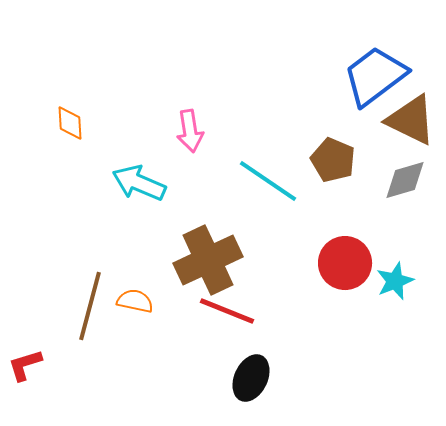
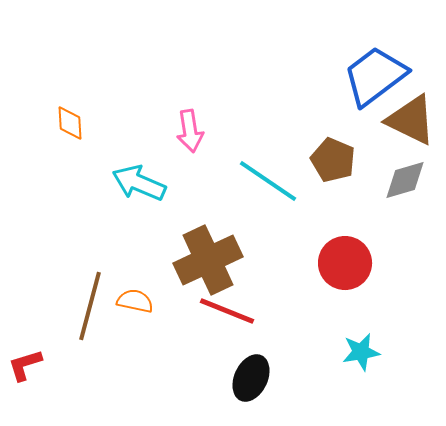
cyan star: moved 34 px left, 71 px down; rotated 12 degrees clockwise
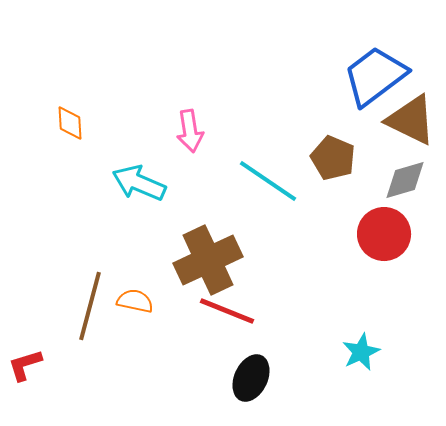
brown pentagon: moved 2 px up
red circle: moved 39 px right, 29 px up
cyan star: rotated 15 degrees counterclockwise
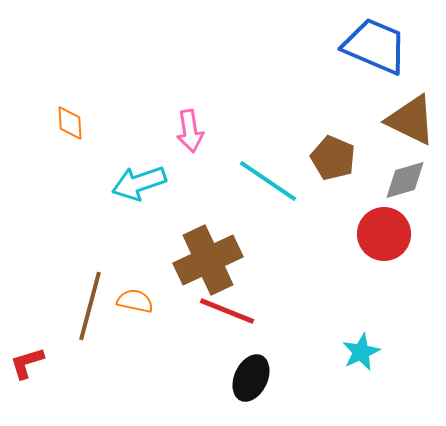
blue trapezoid: moved 30 px up; rotated 60 degrees clockwise
cyan arrow: rotated 42 degrees counterclockwise
red L-shape: moved 2 px right, 2 px up
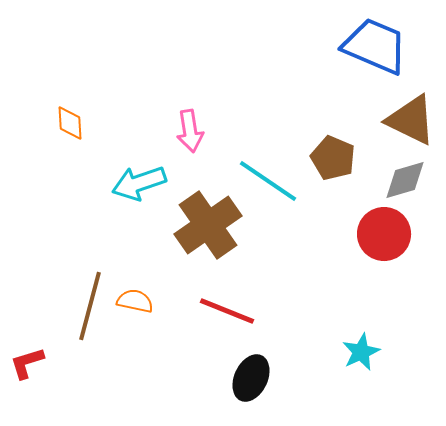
brown cross: moved 35 px up; rotated 10 degrees counterclockwise
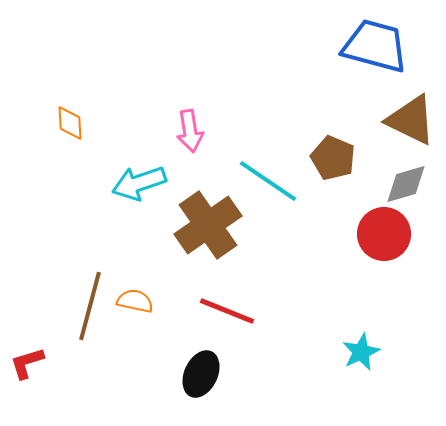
blue trapezoid: rotated 8 degrees counterclockwise
gray diamond: moved 1 px right, 4 px down
black ellipse: moved 50 px left, 4 px up
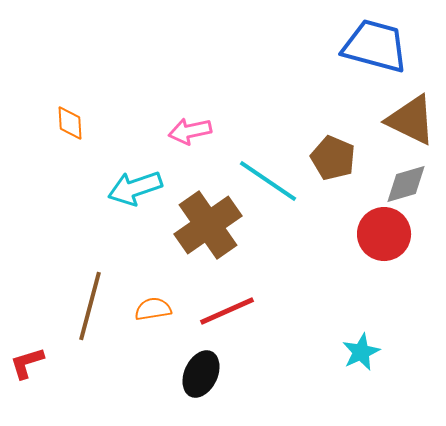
pink arrow: rotated 87 degrees clockwise
cyan arrow: moved 4 px left, 5 px down
orange semicircle: moved 18 px right, 8 px down; rotated 21 degrees counterclockwise
red line: rotated 46 degrees counterclockwise
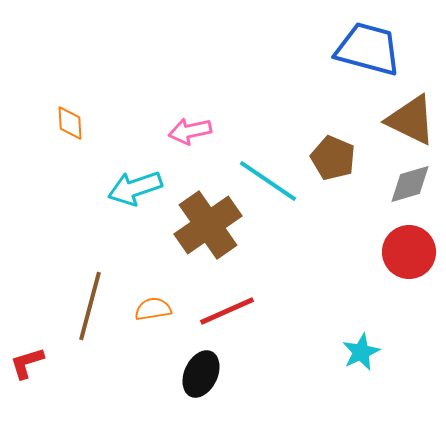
blue trapezoid: moved 7 px left, 3 px down
gray diamond: moved 4 px right
red circle: moved 25 px right, 18 px down
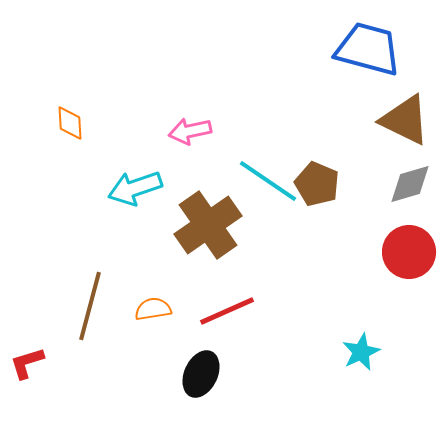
brown triangle: moved 6 px left
brown pentagon: moved 16 px left, 26 px down
